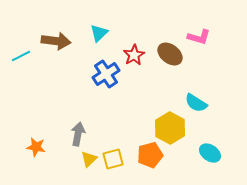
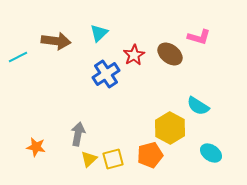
cyan line: moved 3 px left, 1 px down
cyan semicircle: moved 2 px right, 3 px down
cyan ellipse: moved 1 px right
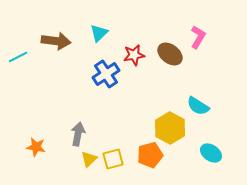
pink L-shape: moved 1 px left; rotated 75 degrees counterclockwise
red star: rotated 20 degrees clockwise
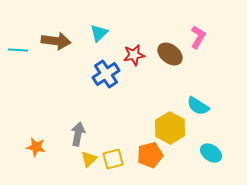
cyan line: moved 7 px up; rotated 30 degrees clockwise
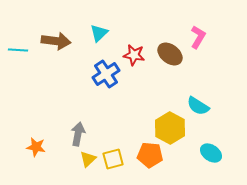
red star: rotated 20 degrees clockwise
orange pentagon: rotated 20 degrees clockwise
yellow triangle: moved 1 px left
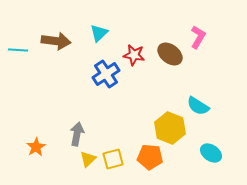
yellow hexagon: rotated 8 degrees counterclockwise
gray arrow: moved 1 px left
orange star: rotated 30 degrees clockwise
orange pentagon: moved 2 px down
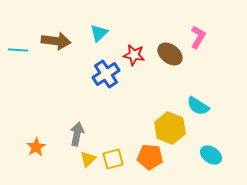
cyan ellipse: moved 2 px down
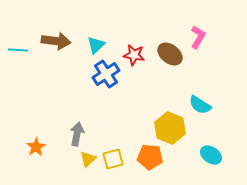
cyan triangle: moved 3 px left, 12 px down
cyan semicircle: moved 2 px right, 1 px up
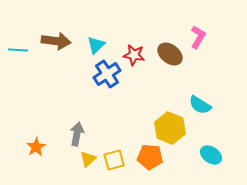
blue cross: moved 1 px right
yellow square: moved 1 px right, 1 px down
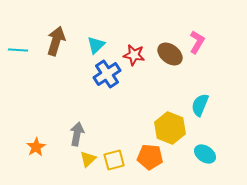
pink L-shape: moved 1 px left, 5 px down
brown arrow: rotated 80 degrees counterclockwise
cyan semicircle: rotated 80 degrees clockwise
cyan ellipse: moved 6 px left, 1 px up
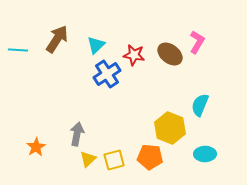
brown arrow: moved 1 px right, 2 px up; rotated 16 degrees clockwise
cyan ellipse: rotated 35 degrees counterclockwise
